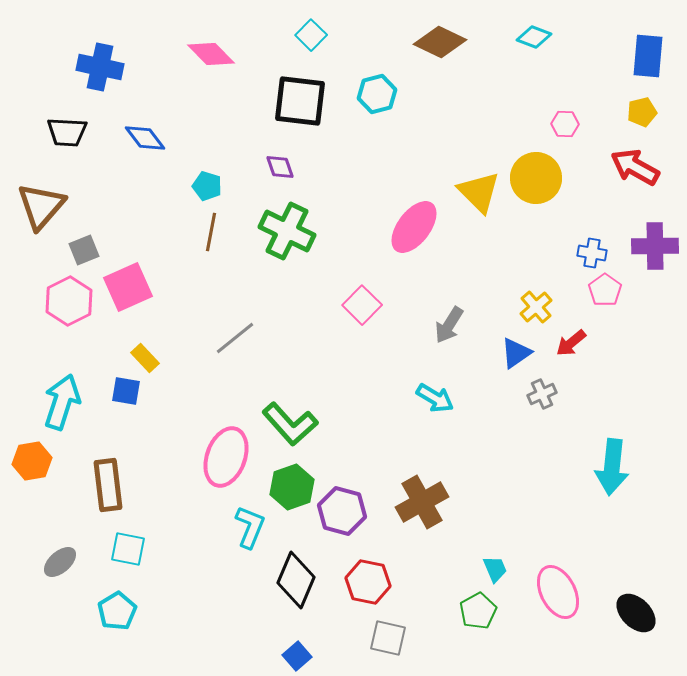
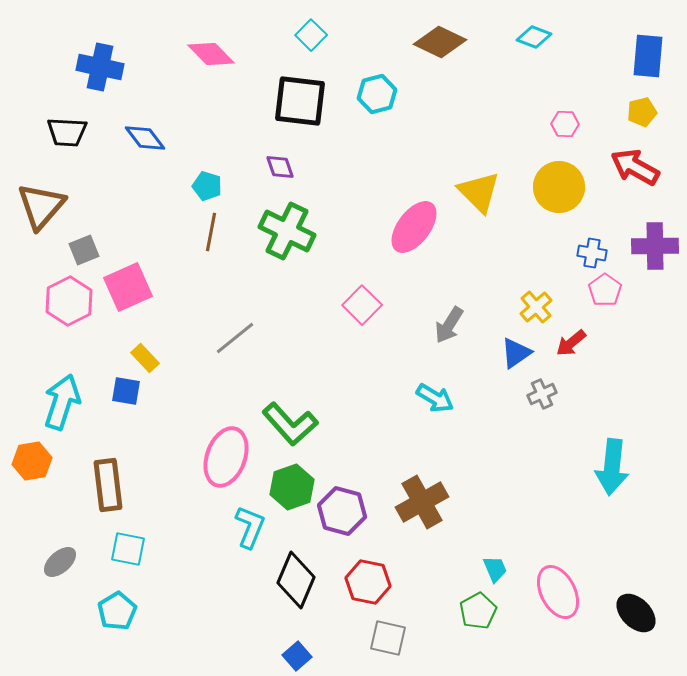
yellow circle at (536, 178): moved 23 px right, 9 px down
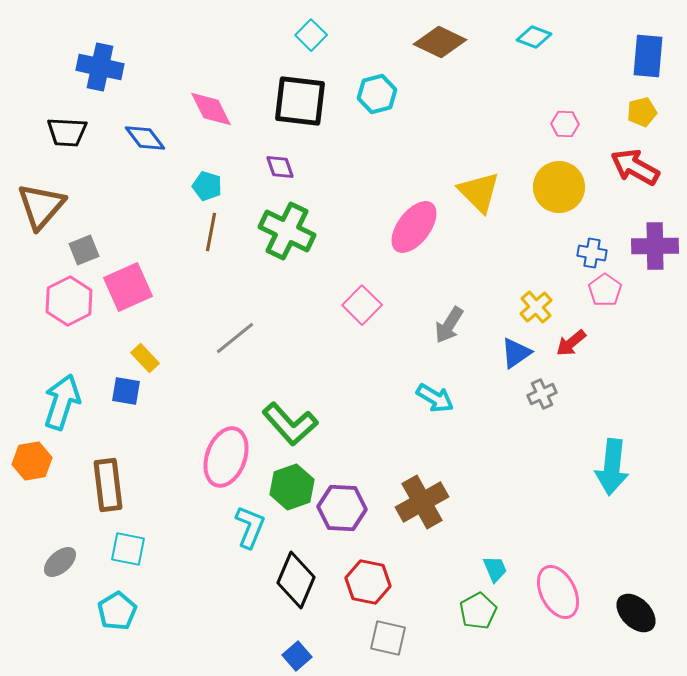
pink diamond at (211, 54): moved 55 px down; rotated 18 degrees clockwise
purple hexagon at (342, 511): moved 3 px up; rotated 12 degrees counterclockwise
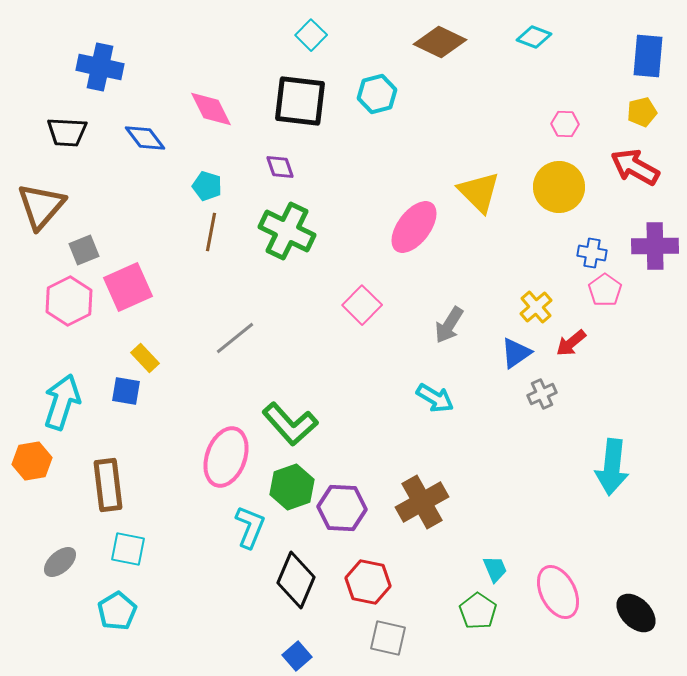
green pentagon at (478, 611): rotated 9 degrees counterclockwise
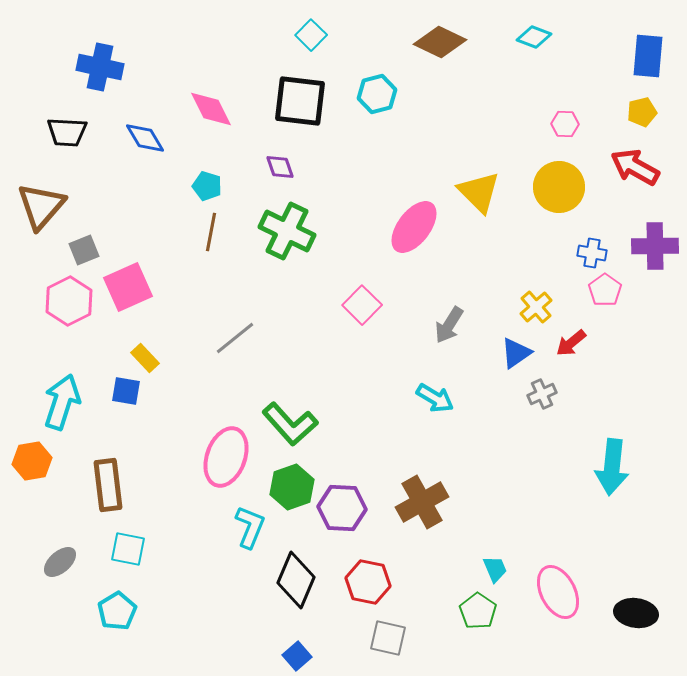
blue diamond at (145, 138): rotated 6 degrees clockwise
black ellipse at (636, 613): rotated 36 degrees counterclockwise
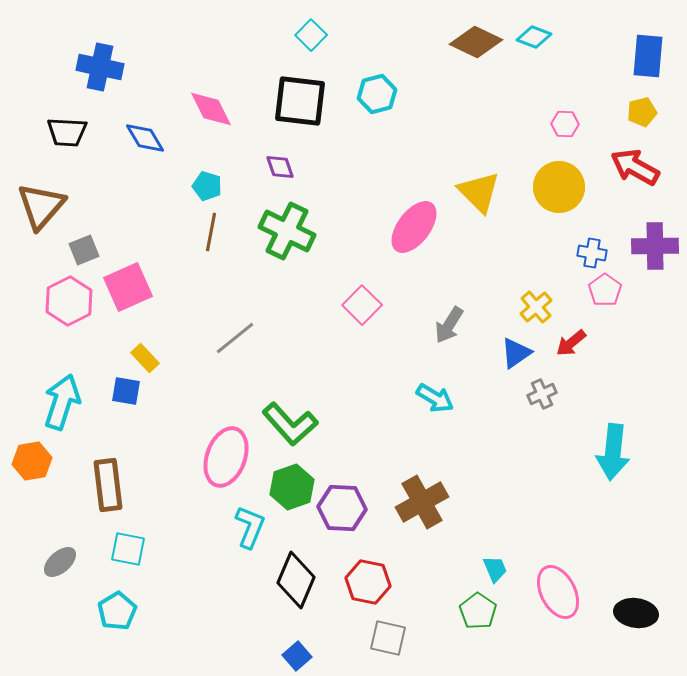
brown diamond at (440, 42): moved 36 px right
cyan arrow at (612, 467): moved 1 px right, 15 px up
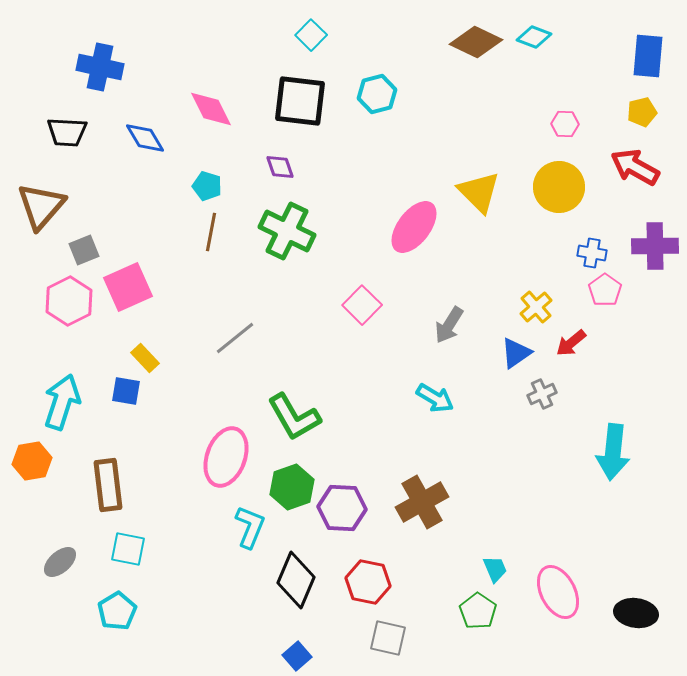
green L-shape at (290, 424): moved 4 px right, 7 px up; rotated 12 degrees clockwise
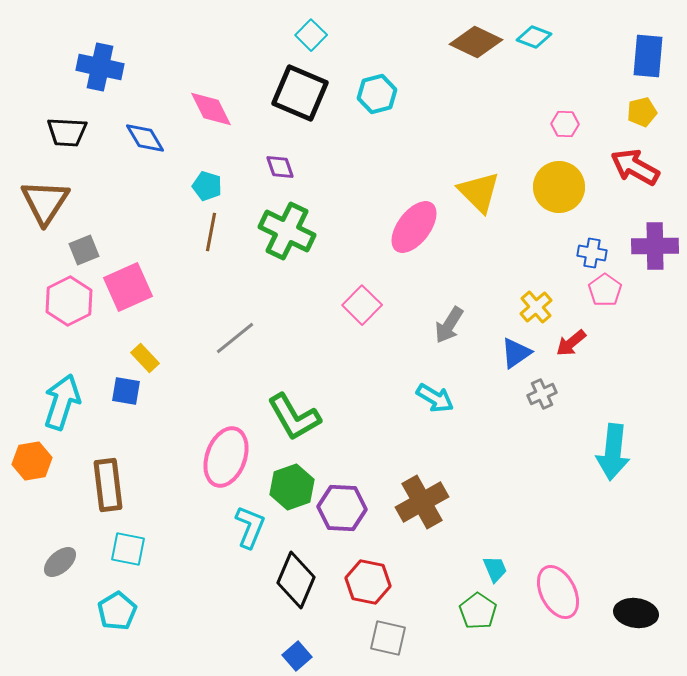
black square at (300, 101): moved 8 px up; rotated 16 degrees clockwise
brown triangle at (41, 206): moved 4 px right, 4 px up; rotated 8 degrees counterclockwise
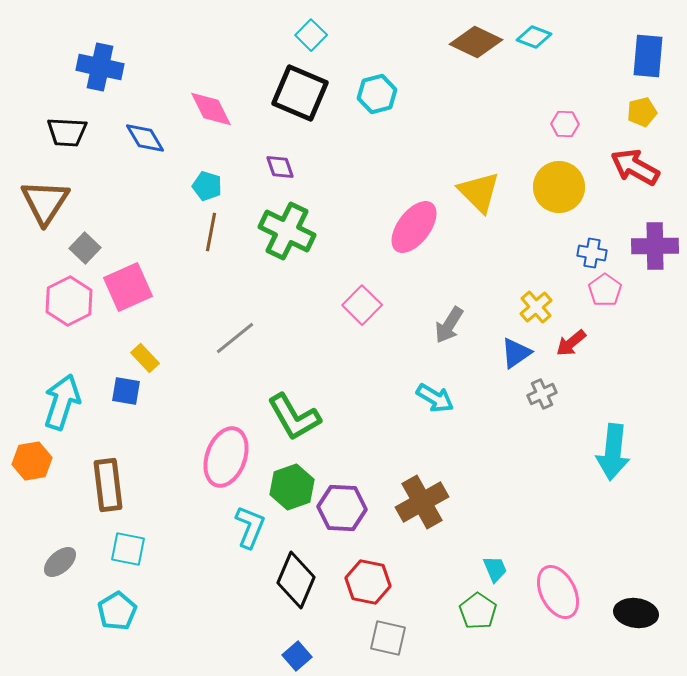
gray square at (84, 250): moved 1 px right, 2 px up; rotated 24 degrees counterclockwise
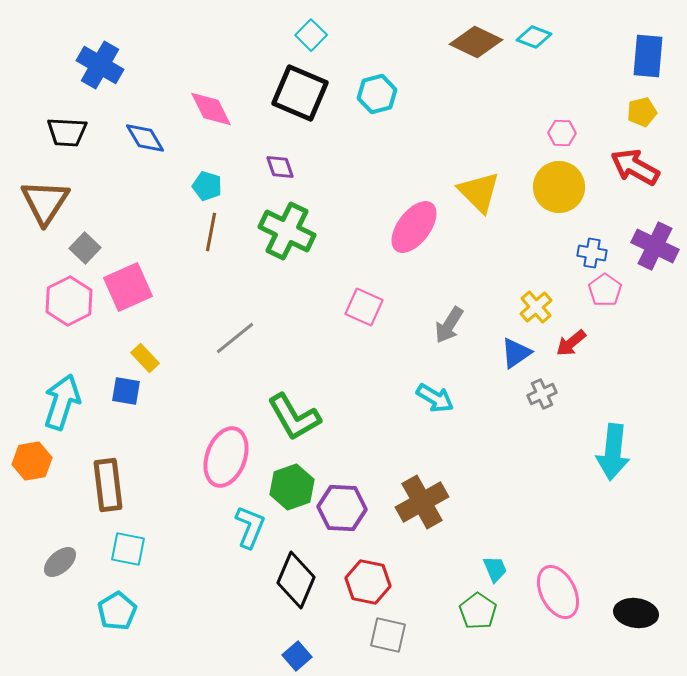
blue cross at (100, 67): moved 2 px up; rotated 18 degrees clockwise
pink hexagon at (565, 124): moved 3 px left, 9 px down
purple cross at (655, 246): rotated 27 degrees clockwise
pink square at (362, 305): moved 2 px right, 2 px down; rotated 21 degrees counterclockwise
gray square at (388, 638): moved 3 px up
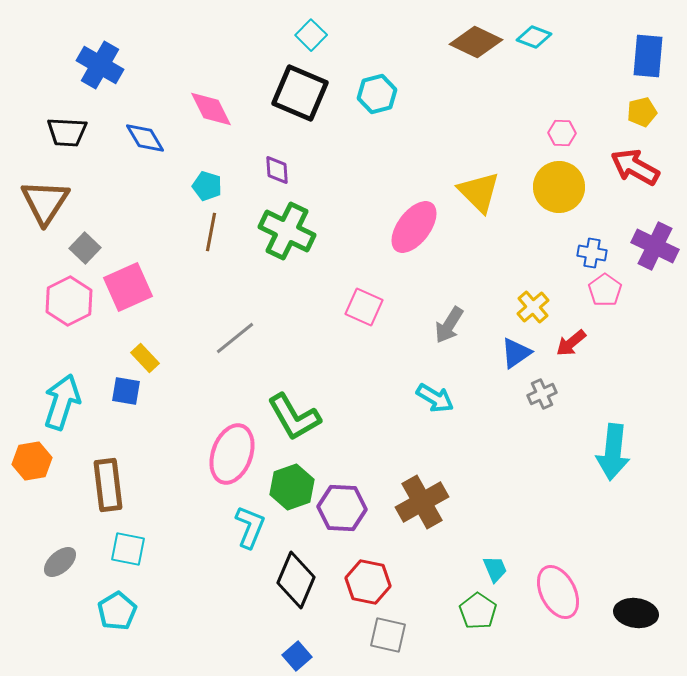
purple diamond at (280, 167): moved 3 px left, 3 px down; rotated 16 degrees clockwise
yellow cross at (536, 307): moved 3 px left
pink ellipse at (226, 457): moved 6 px right, 3 px up
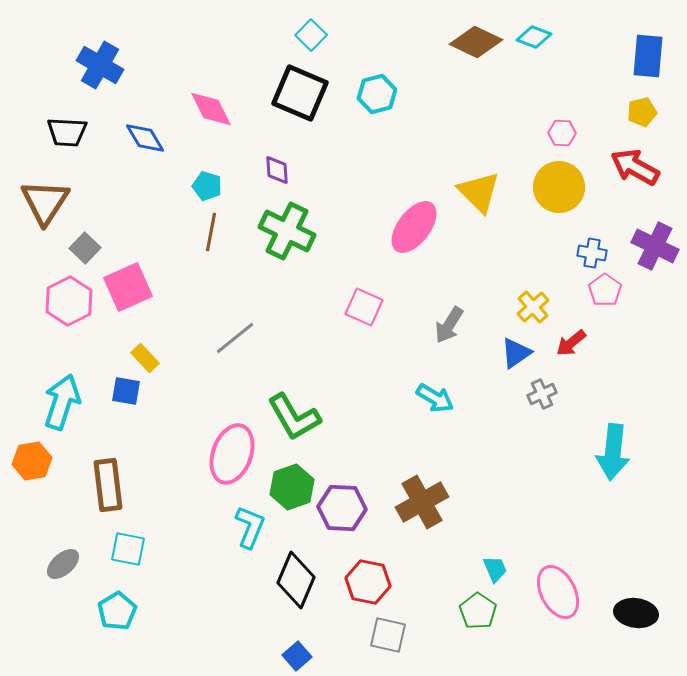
gray ellipse at (60, 562): moved 3 px right, 2 px down
